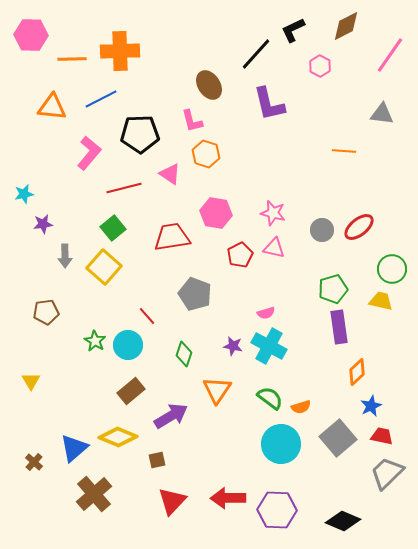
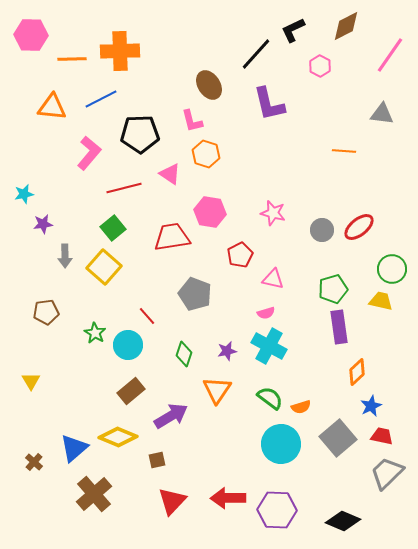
pink hexagon at (216, 213): moved 6 px left, 1 px up
pink triangle at (274, 248): moved 1 px left, 31 px down
green star at (95, 341): moved 8 px up
purple star at (233, 346): moved 6 px left, 5 px down; rotated 24 degrees counterclockwise
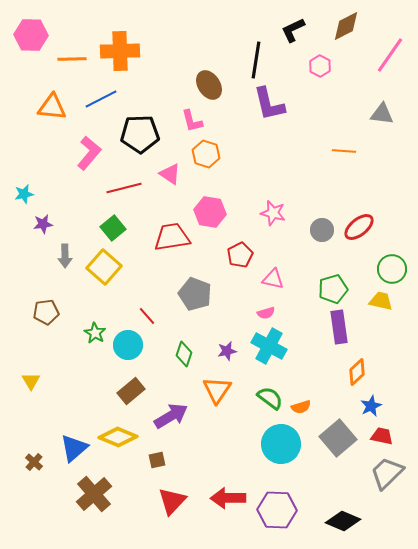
black line at (256, 54): moved 6 px down; rotated 33 degrees counterclockwise
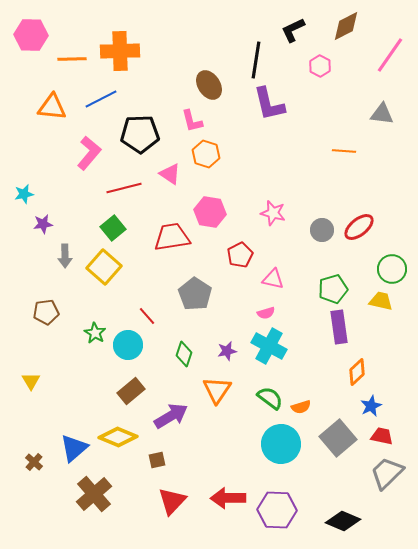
gray pentagon at (195, 294): rotated 12 degrees clockwise
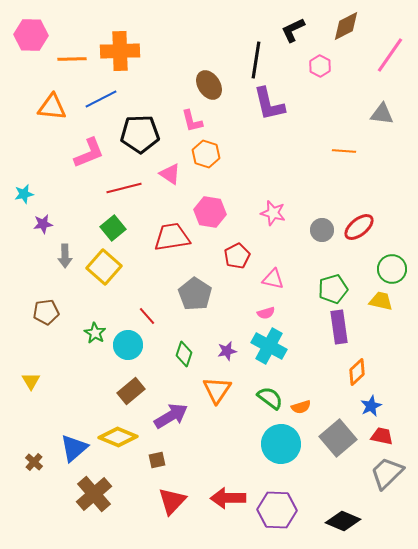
pink L-shape at (89, 153): rotated 28 degrees clockwise
red pentagon at (240, 255): moved 3 px left, 1 px down
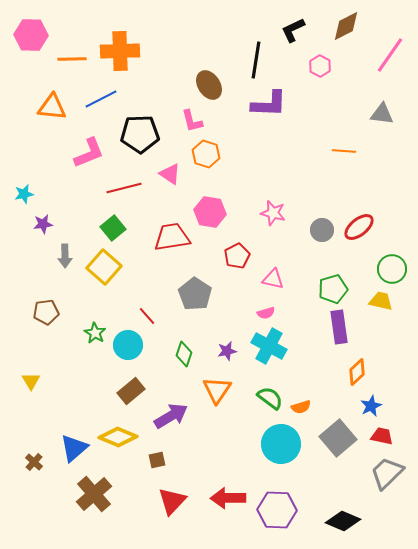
purple L-shape at (269, 104): rotated 75 degrees counterclockwise
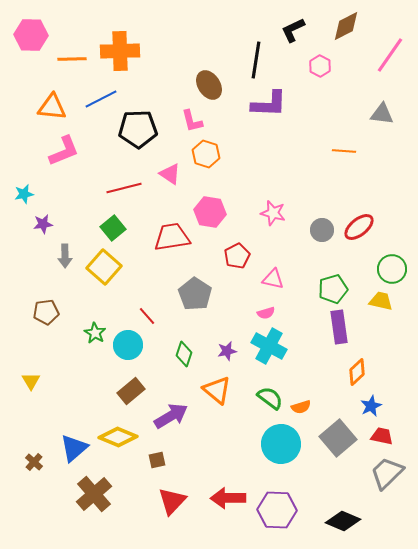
black pentagon at (140, 134): moved 2 px left, 5 px up
pink L-shape at (89, 153): moved 25 px left, 2 px up
orange triangle at (217, 390): rotated 24 degrees counterclockwise
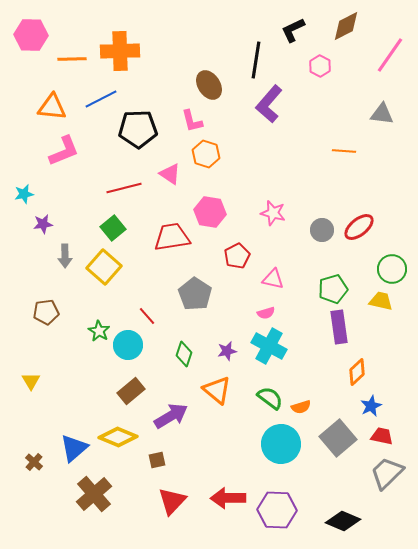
purple L-shape at (269, 104): rotated 129 degrees clockwise
green star at (95, 333): moved 4 px right, 2 px up
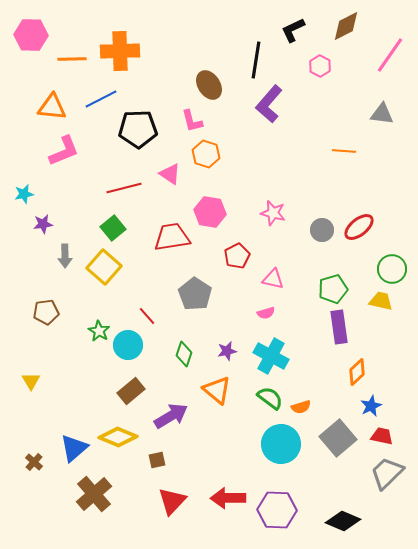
cyan cross at (269, 346): moved 2 px right, 10 px down
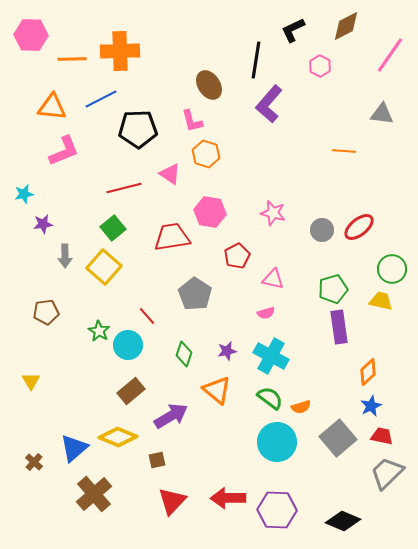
orange diamond at (357, 372): moved 11 px right
cyan circle at (281, 444): moved 4 px left, 2 px up
